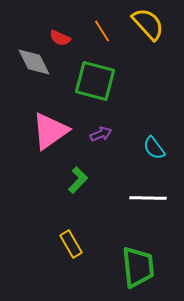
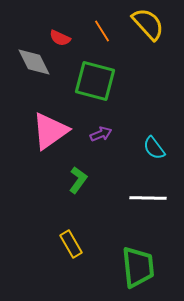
green L-shape: rotated 8 degrees counterclockwise
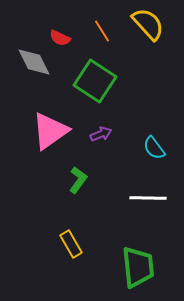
green square: rotated 18 degrees clockwise
